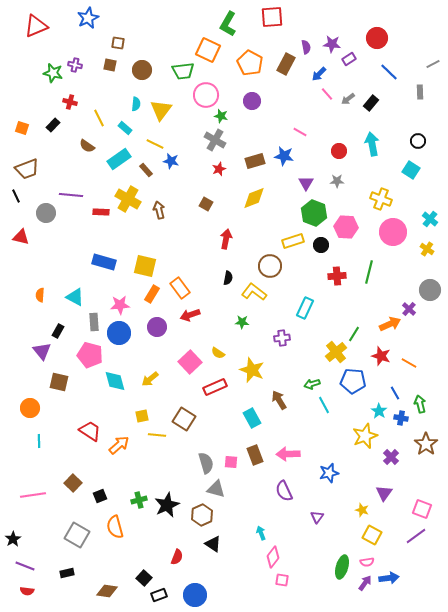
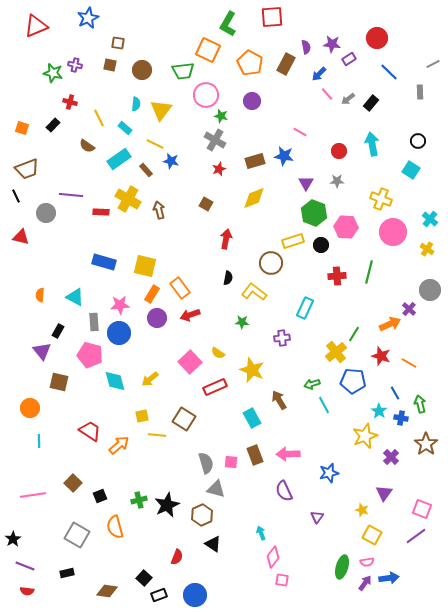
brown circle at (270, 266): moved 1 px right, 3 px up
purple circle at (157, 327): moved 9 px up
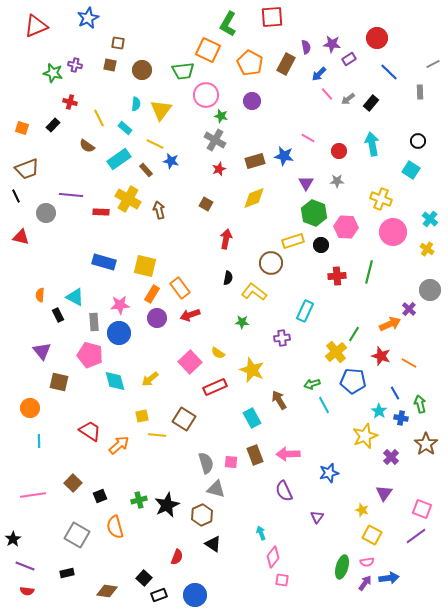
pink line at (300, 132): moved 8 px right, 6 px down
cyan rectangle at (305, 308): moved 3 px down
black rectangle at (58, 331): moved 16 px up; rotated 56 degrees counterclockwise
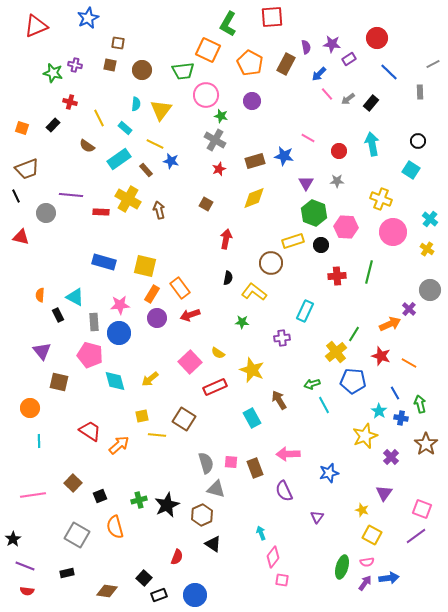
brown rectangle at (255, 455): moved 13 px down
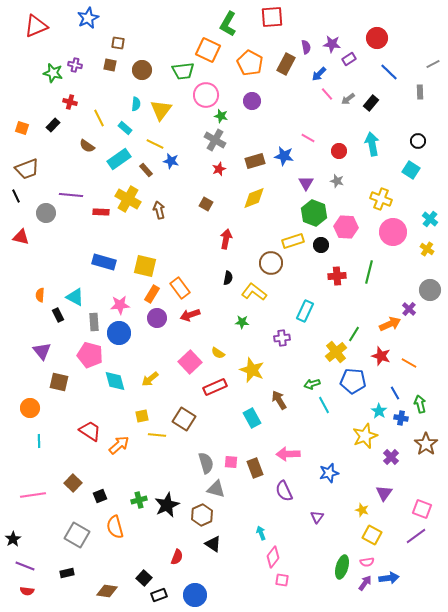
gray star at (337, 181): rotated 16 degrees clockwise
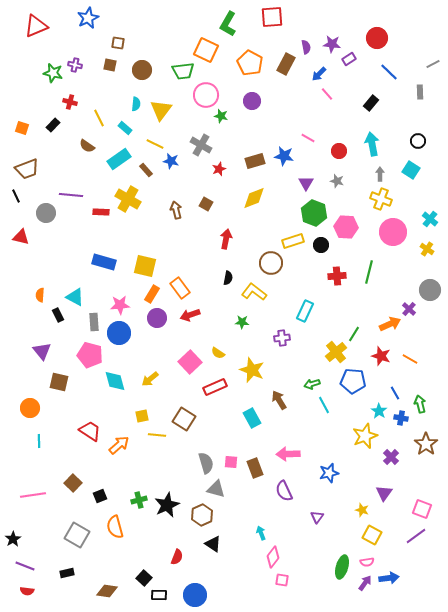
orange square at (208, 50): moved 2 px left
gray arrow at (348, 99): moved 32 px right, 75 px down; rotated 128 degrees clockwise
gray cross at (215, 140): moved 14 px left, 5 px down
brown arrow at (159, 210): moved 17 px right
orange line at (409, 363): moved 1 px right, 4 px up
black rectangle at (159, 595): rotated 21 degrees clockwise
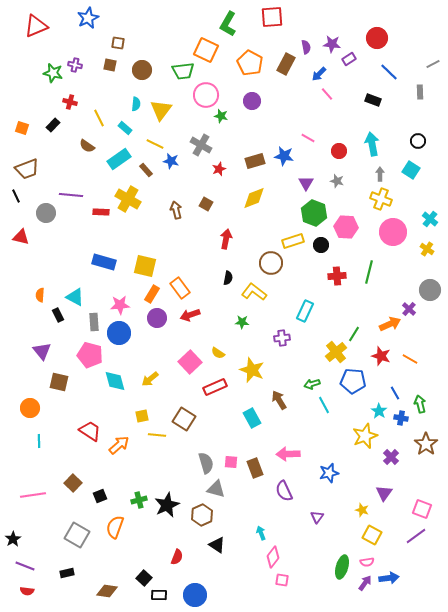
black rectangle at (371, 103): moved 2 px right, 3 px up; rotated 70 degrees clockwise
orange semicircle at (115, 527): rotated 35 degrees clockwise
black triangle at (213, 544): moved 4 px right, 1 px down
